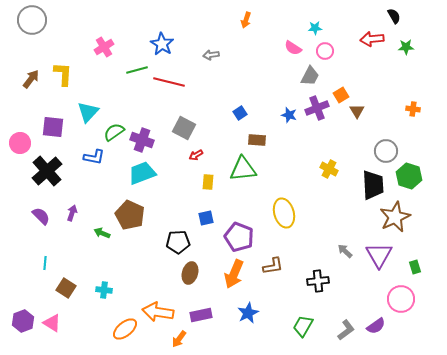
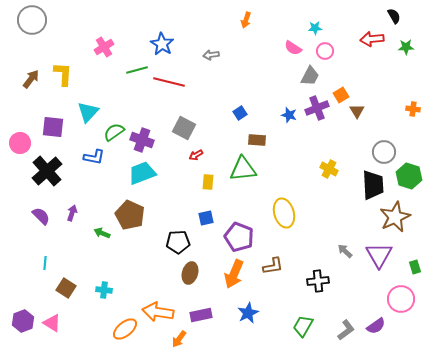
gray circle at (386, 151): moved 2 px left, 1 px down
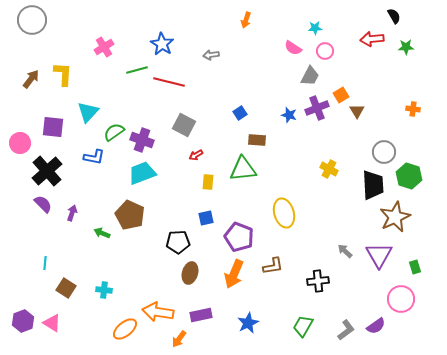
gray square at (184, 128): moved 3 px up
purple semicircle at (41, 216): moved 2 px right, 12 px up
blue star at (248, 313): moved 10 px down
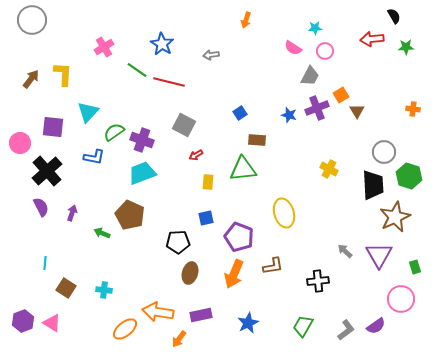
green line at (137, 70): rotated 50 degrees clockwise
purple semicircle at (43, 204): moved 2 px left, 3 px down; rotated 18 degrees clockwise
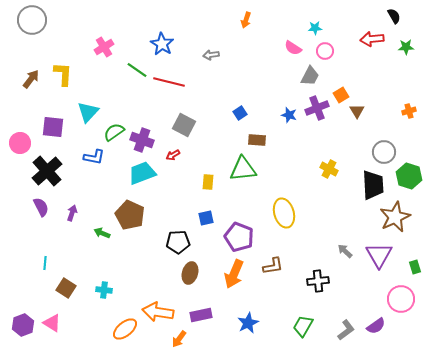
orange cross at (413, 109): moved 4 px left, 2 px down; rotated 24 degrees counterclockwise
red arrow at (196, 155): moved 23 px left
purple hexagon at (23, 321): moved 4 px down
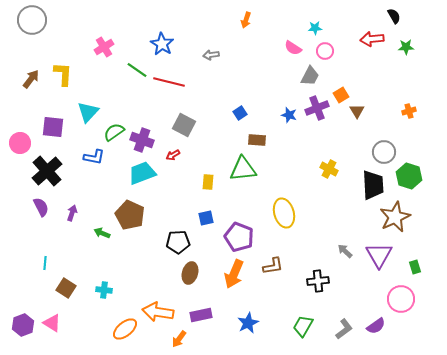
gray L-shape at (346, 330): moved 2 px left, 1 px up
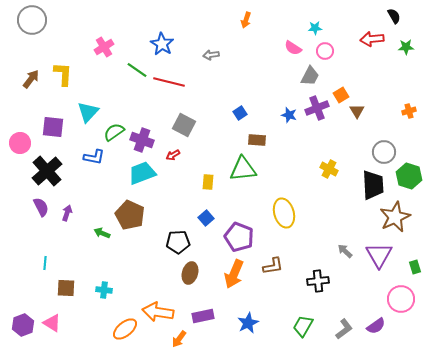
purple arrow at (72, 213): moved 5 px left
blue square at (206, 218): rotated 28 degrees counterclockwise
brown square at (66, 288): rotated 30 degrees counterclockwise
purple rectangle at (201, 315): moved 2 px right, 1 px down
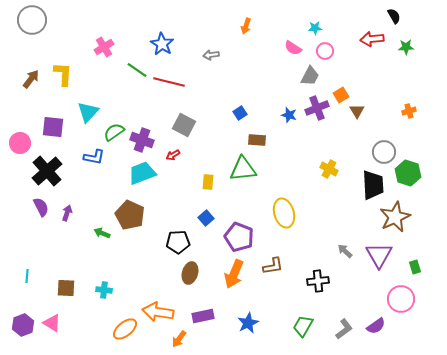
orange arrow at (246, 20): moved 6 px down
green hexagon at (409, 176): moved 1 px left, 3 px up
cyan line at (45, 263): moved 18 px left, 13 px down
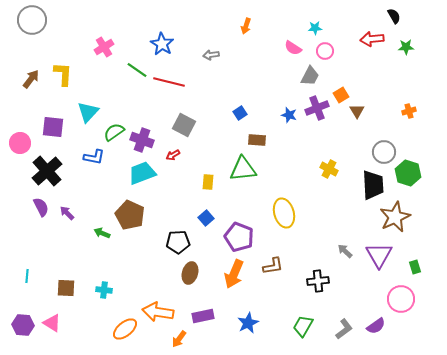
purple arrow at (67, 213): rotated 63 degrees counterclockwise
purple hexagon at (23, 325): rotated 25 degrees clockwise
